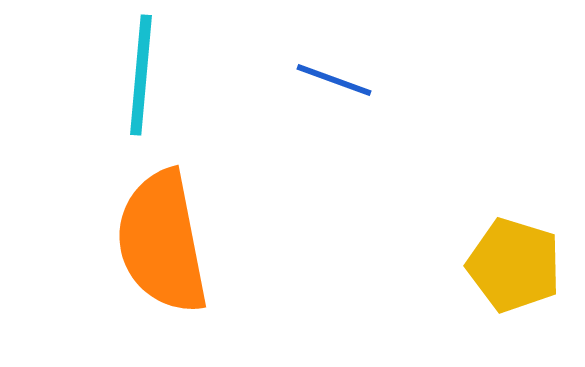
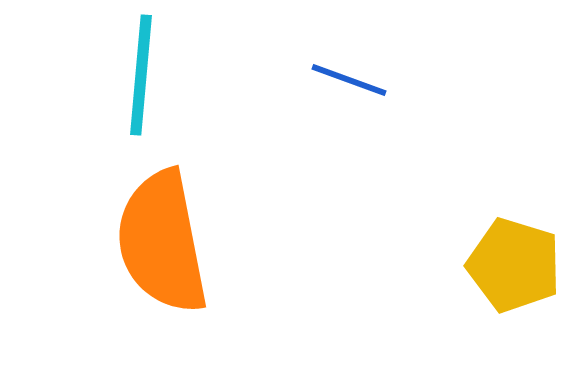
blue line: moved 15 px right
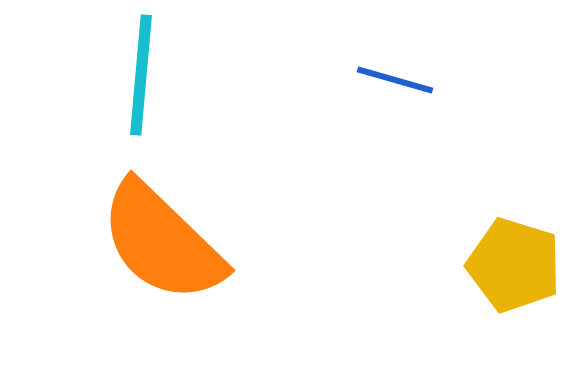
blue line: moved 46 px right; rotated 4 degrees counterclockwise
orange semicircle: rotated 35 degrees counterclockwise
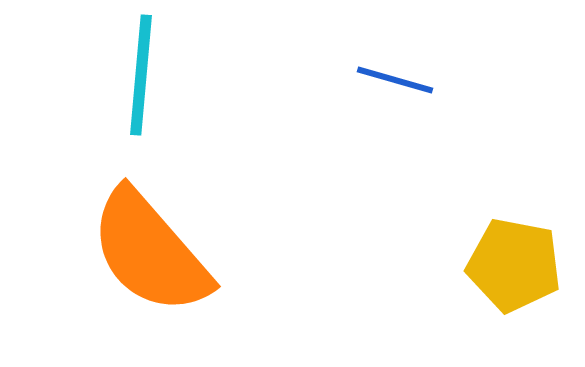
orange semicircle: moved 12 px left, 10 px down; rotated 5 degrees clockwise
yellow pentagon: rotated 6 degrees counterclockwise
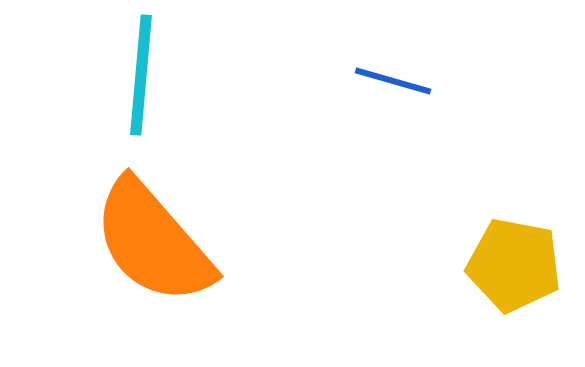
blue line: moved 2 px left, 1 px down
orange semicircle: moved 3 px right, 10 px up
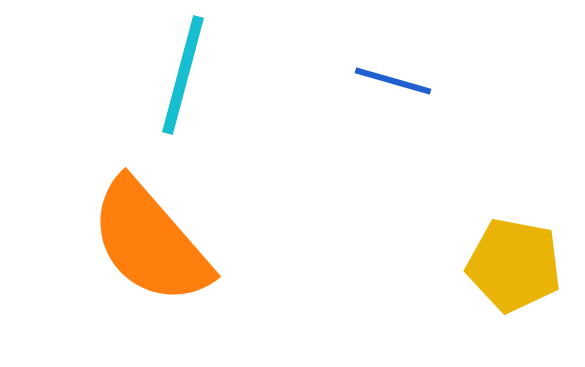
cyan line: moved 42 px right; rotated 10 degrees clockwise
orange semicircle: moved 3 px left
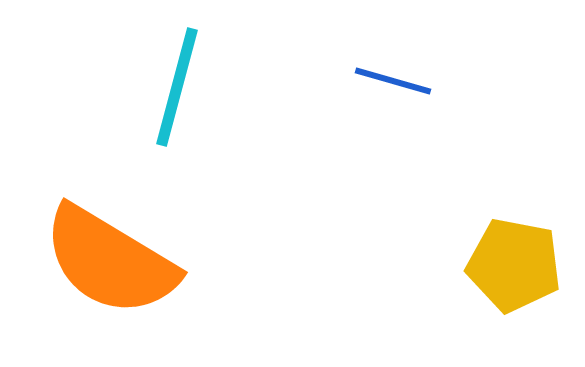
cyan line: moved 6 px left, 12 px down
orange semicircle: moved 40 px left, 19 px down; rotated 18 degrees counterclockwise
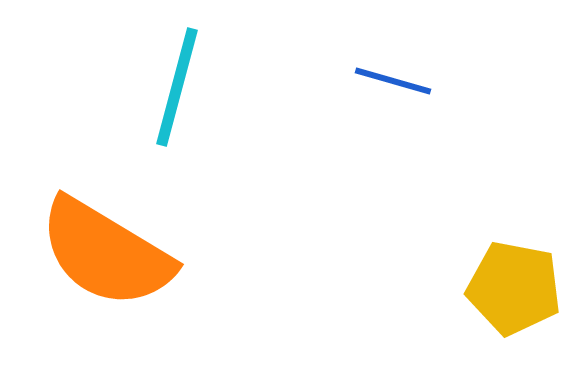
orange semicircle: moved 4 px left, 8 px up
yellow pentagon: moved 23 px down
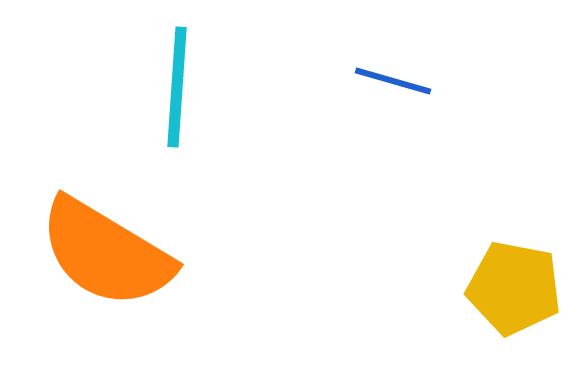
cyan line: rotated 11 degrees counterclockwise
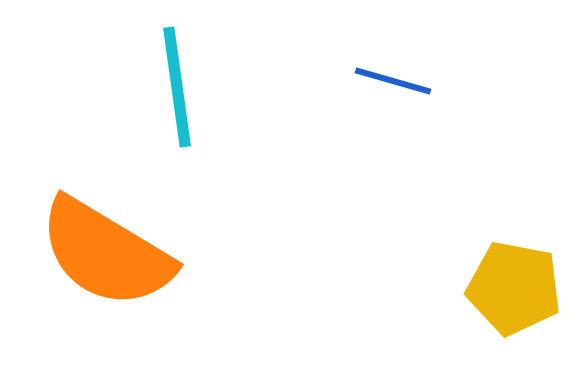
cyan line: rotated 12 degrees counterclockwise
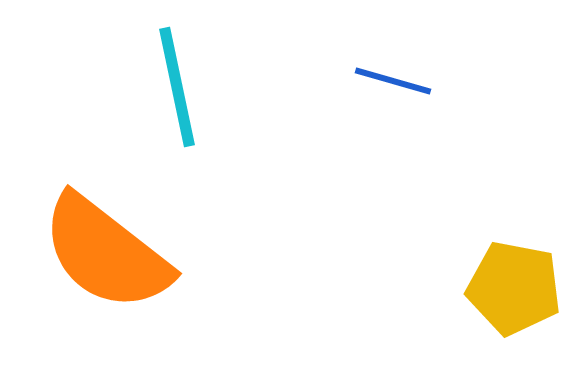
cyan line: rotated 4 degrees counterclockwise
orange semicircle: rotated 7 degrees clockwise
